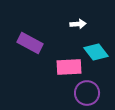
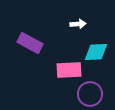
cyan diamond: rotated 55 degrees counterclockwise
pink rectangle: moved 3 px down
purple circle: moved 3 px right, 1 px down
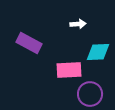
purple rectangle: moved 1 px left
cyan diamond: moved 2 px right
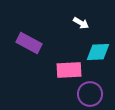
white arrow: moved 3 px right, 1 px up; rotated 35 degrees clockwise
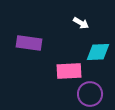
purple rectangle: rotated 20 degrees counterclockwise
pink rectangle: moved 1 px down
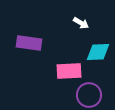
purple circle: moved 1 px left, 1 px down
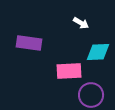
purple circle: moved 2 px right
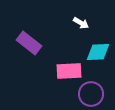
purple rectangle: rotated 30 degrees clockwise
purple circle: moved 1 px up
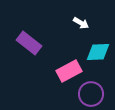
pink rectangle: rotated 25 degrees counterclockwise
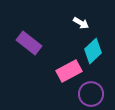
cyan diamond: moved 5 px left, 1 px up; rotated 40 degrees counterclockwise
